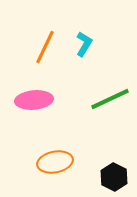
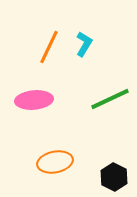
orange line: moved 4 px right
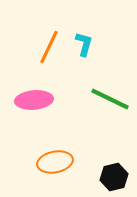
cyan L-shape: rotated 15 degrees counterclockwise
green line: rotated 51 degrees clockwise
black hexagon: rotated 20 degrees clockwise
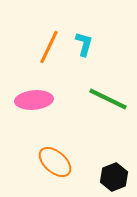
green line: moved 2 px left
orange ellipse: rotated 52 degrees clockwise
black hexagon: rotated 8 degrees counterclockwise
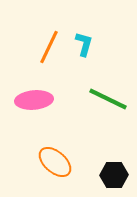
black hexagon: moved 2 px up; rotated 20 degrees clockwise
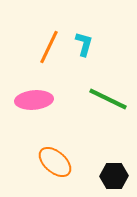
black hexagon: moved 1 px down
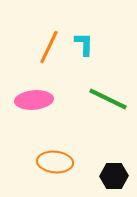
cyan L-shape: rotated 15 degrees counterclockwise
orange ellipse: rotated 36 degrees counterclockwise
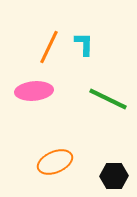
pink ellipse: moved 9 px up
orange ellipse: rotated 28 degrees counterclockwise
